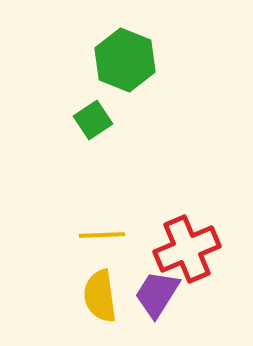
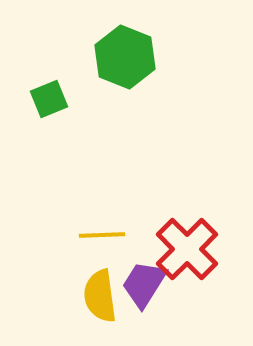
green hexagon: moved 3 px up
green square: moved 44 px left, 21 px up; rotated 12 degrees clockwise
red cross: rotated 22 degrees counterclockwise
purple trapezoid: moved 13 px left, 10 px up
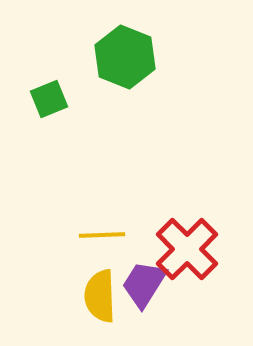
yellow semicircle: rotated 6 degrees clockwise
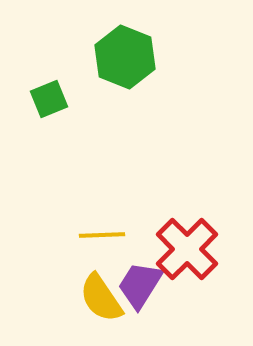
purple trapezoid: moved 4 px left, 1 px down
yellow semicircle: moved 1 px right, 2 px down; rotated 32 degrees counterclockwise
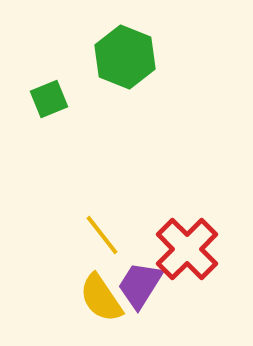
yellow line: rotated 54 degrees clockwise
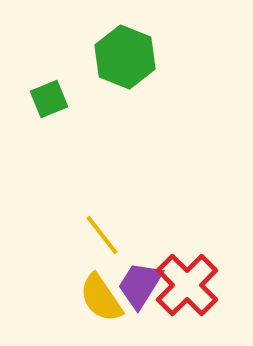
red cross: moved 36 px down
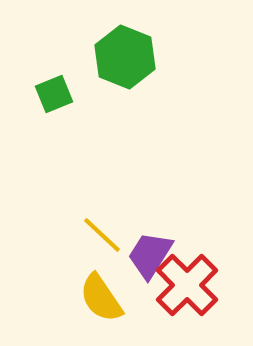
green square: moved 5 px right, 5 px up
yellow line: rotated 9 degrees counterclockwise
purple trapezoid: moved 10 px right, 30 px up
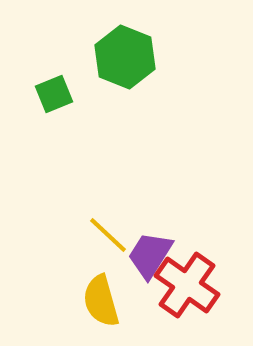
yellow line: moved 6 px right
red cross: rotated 10 degrees counterclockwise
yellow semicircle: moved 3 px down; rotated 18 degrees clockwise
